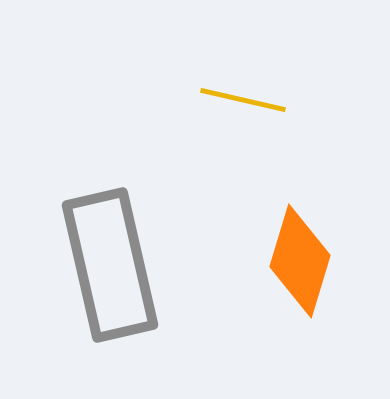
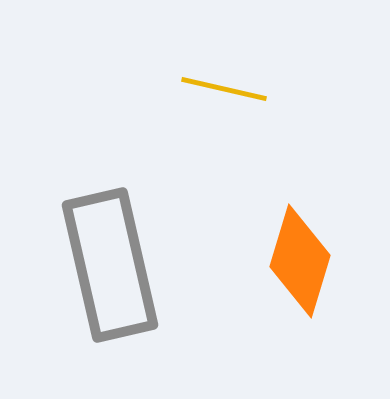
yellow line: moved 19 px left, 11 px up
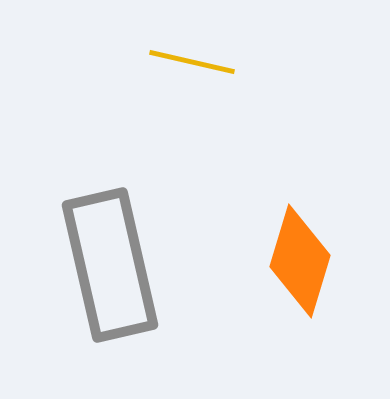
yellow line: moved 32 px left, 27 px up
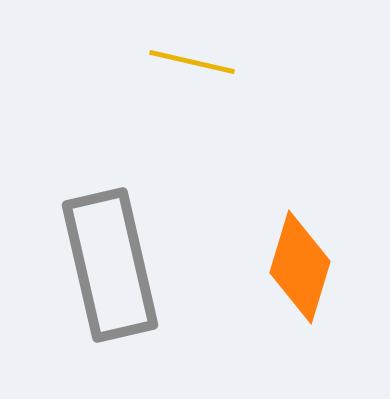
orange diamond: moved 6 px down
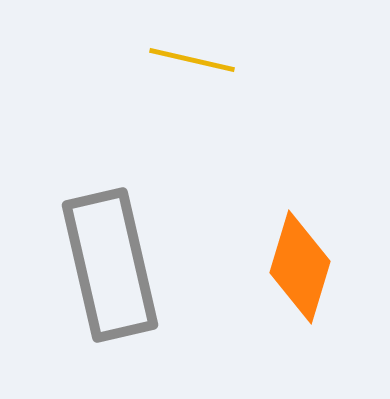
yellow line: moved 2 px up
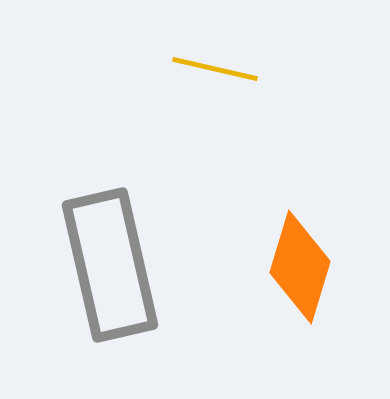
yellow line: moved 23 px right, 9 px down
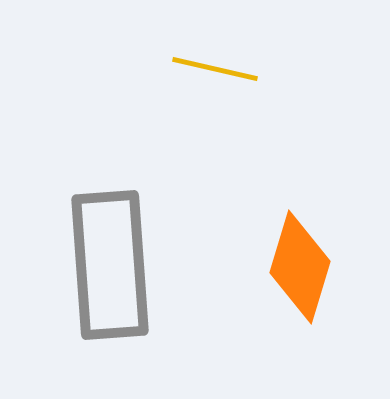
gray rectangle: rotated 9 degrees clockwise
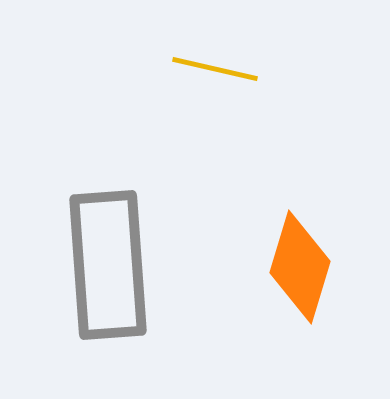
gray rectangle: moved 2 px left
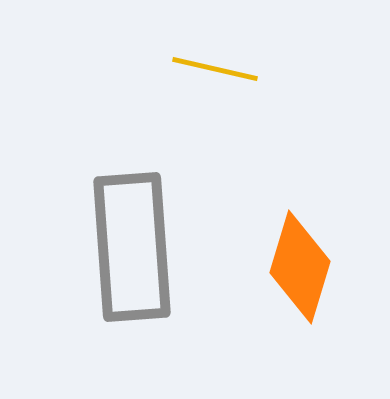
gray rectangle: moved 24 px right, 18 px up
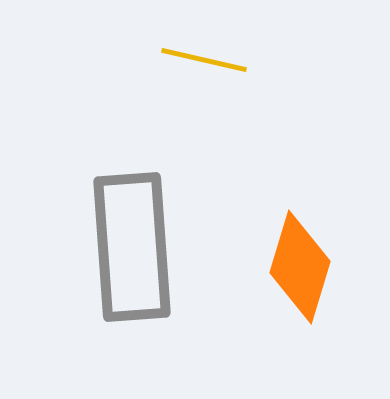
yellow line: moved 11 px left, 9 px up
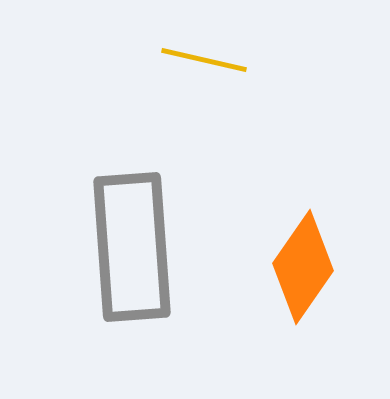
orange diamond: moved 3 px right; rotated 18 degrees clockwise
